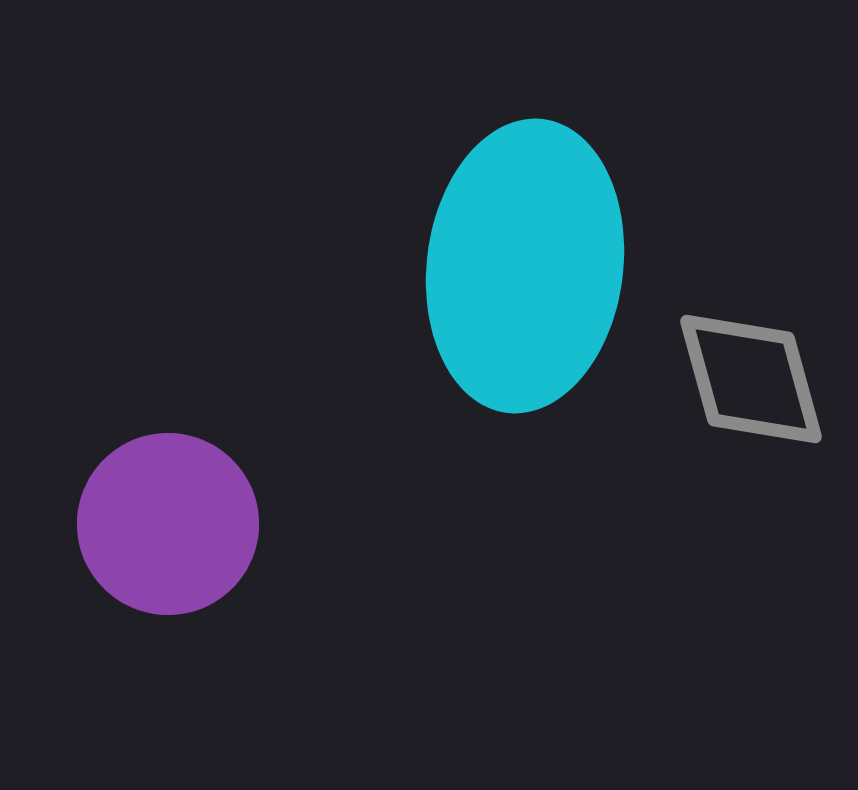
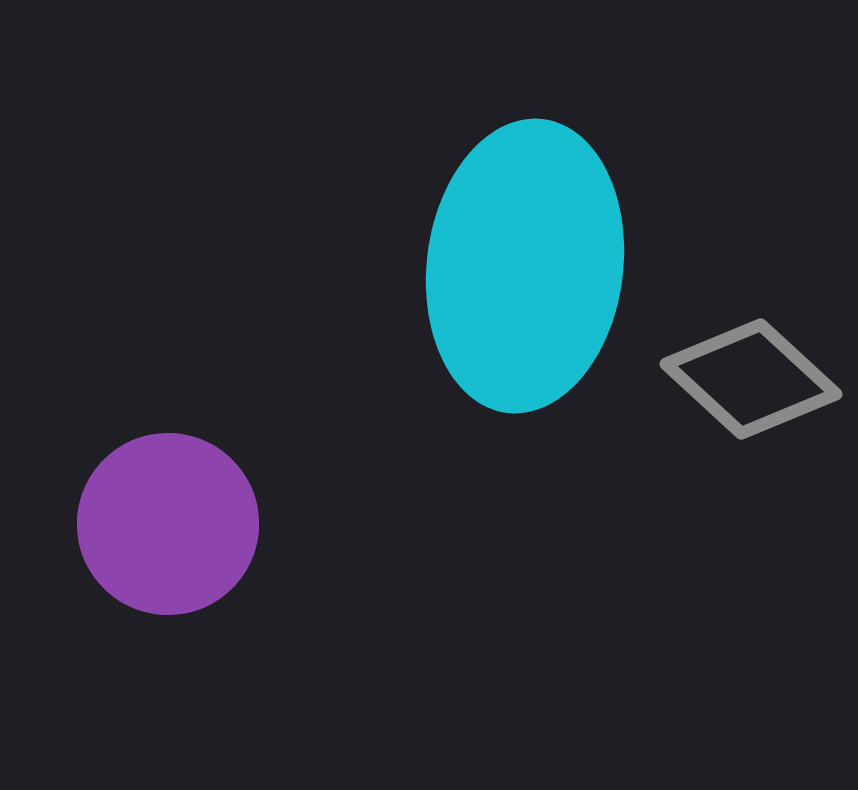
gray diamond: rotated 32 degrees counterclockwise
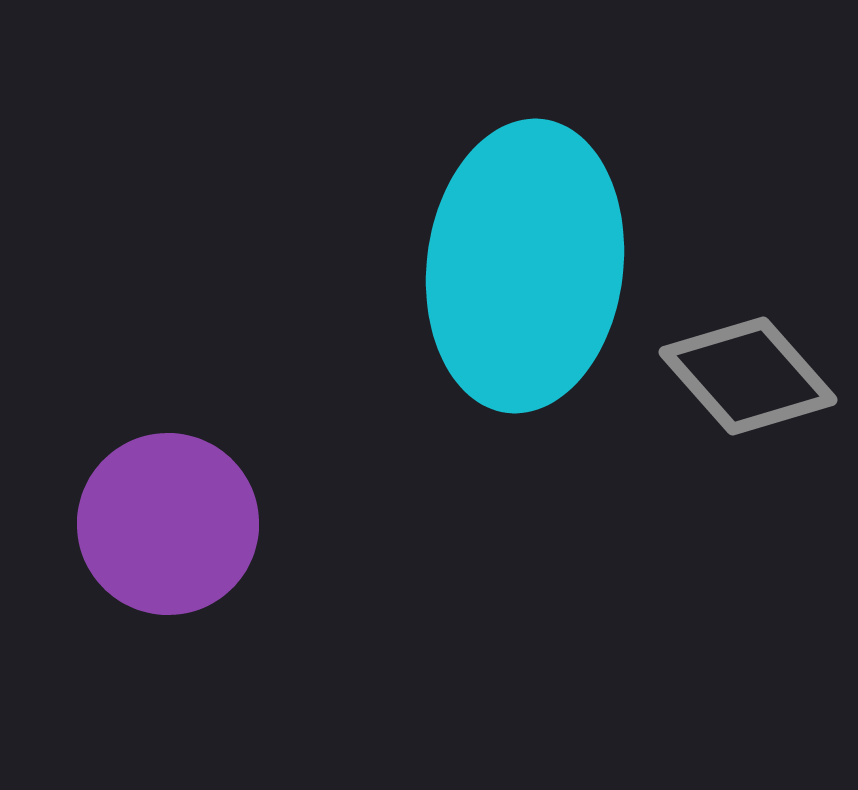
gray diamond: moved 3 px left, 3 px up; rotated 6 degrees clockwise
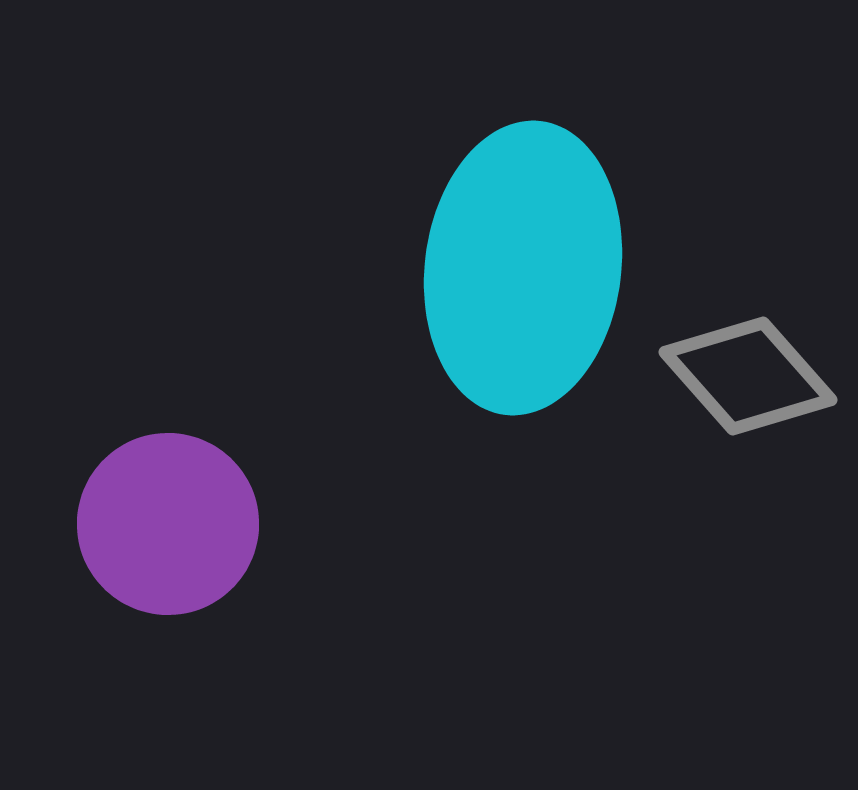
cyan ellipse: moved 2 px left, 2 px down
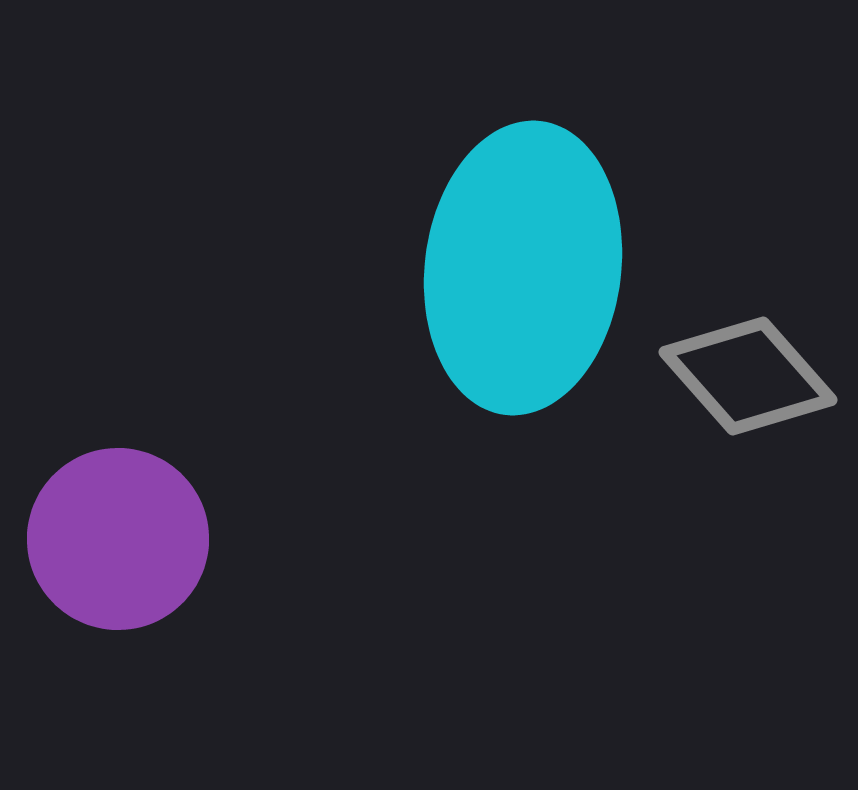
purple circle: moved 50 px left, 15 px down
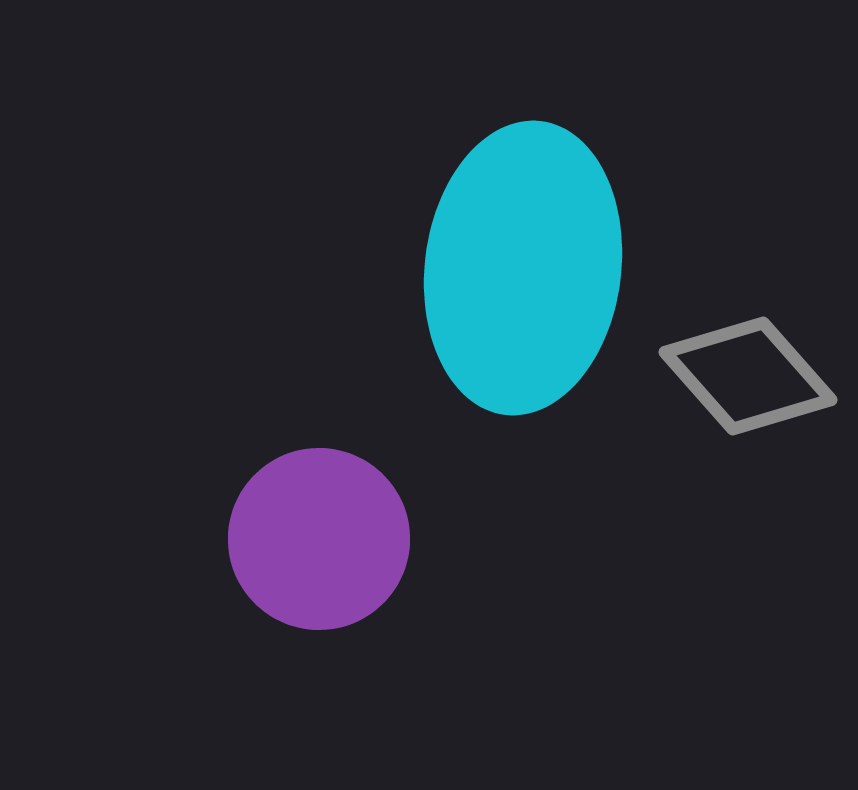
purple circle: moved 201 px right
